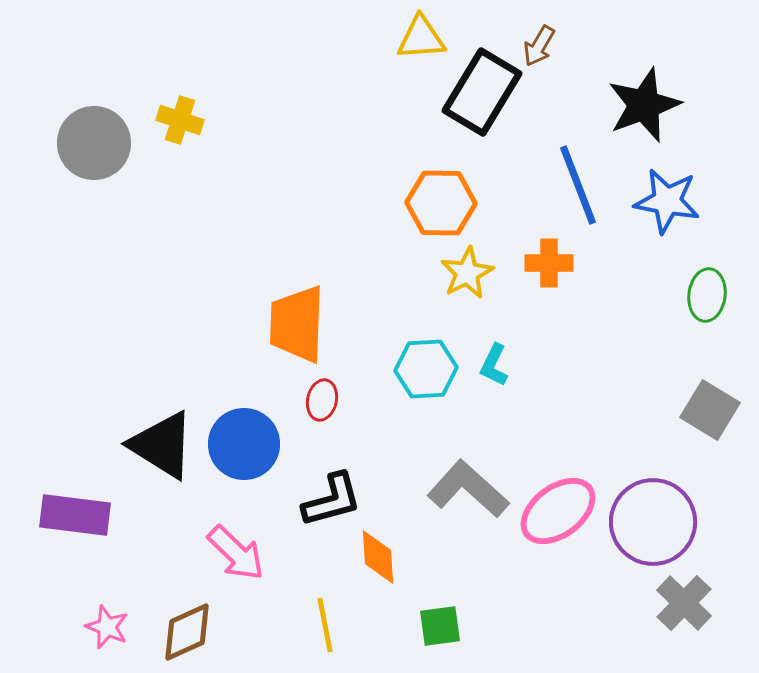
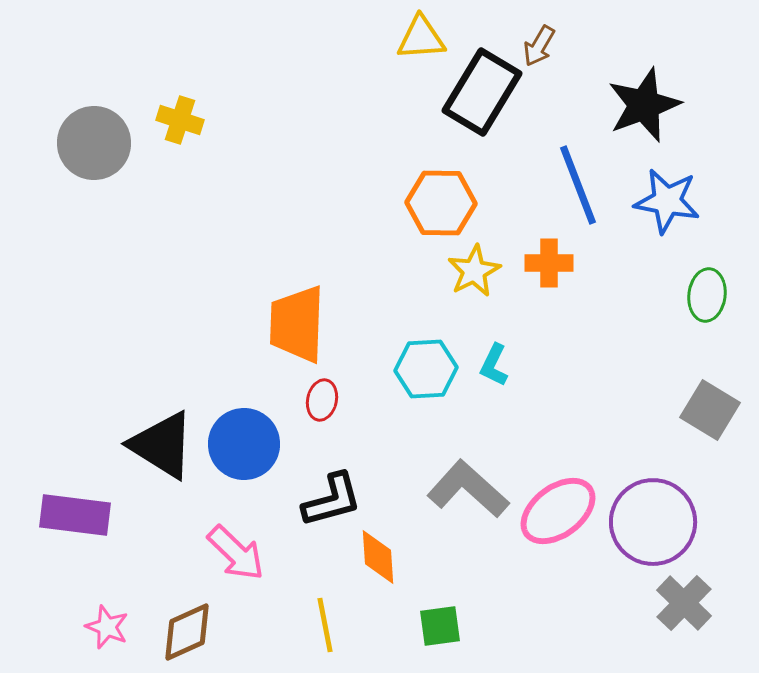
yellow star: moved 7 px right, 2 px up
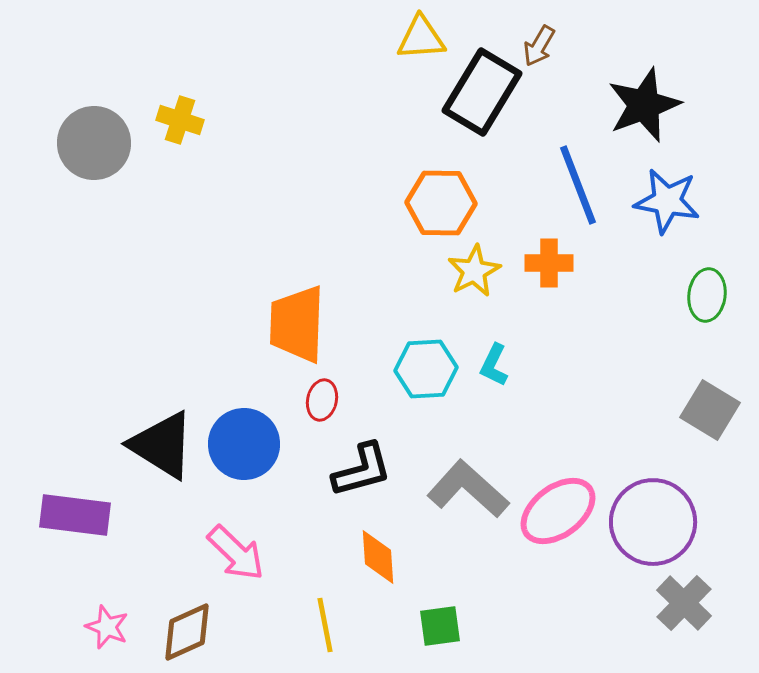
black L-shape: moved 30 px right, 30 px up
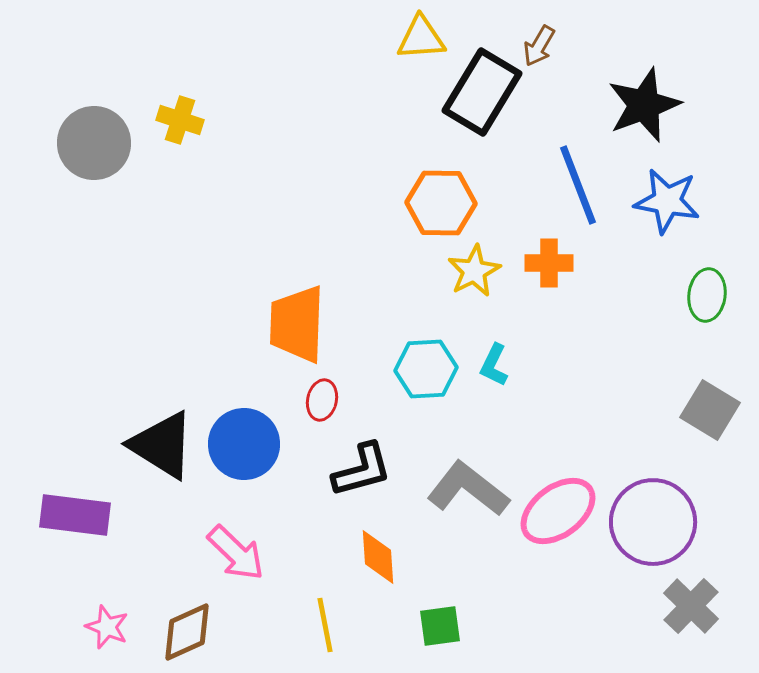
gray L-shape: rotated 4 degrees counterclockwise
gray cross: moved 7 px right, 3 px down
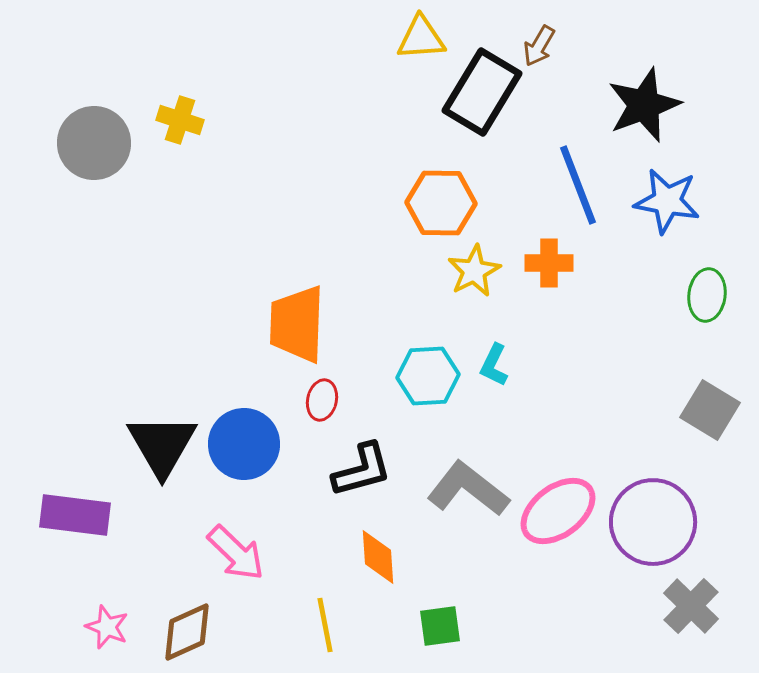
cyan hexagon: moved 2 px right, 7 px down
black triangle: rotated 28 degrees clockwise
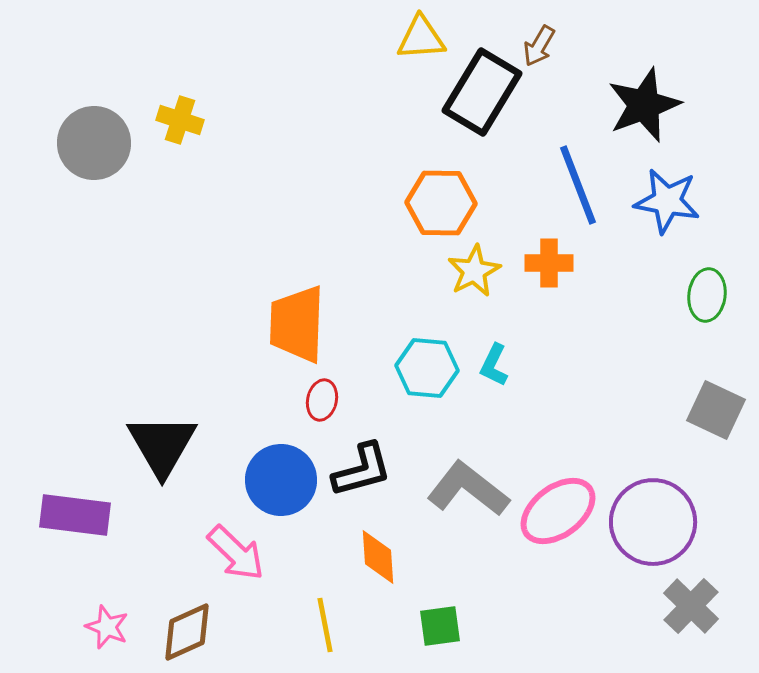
cyan hexagon: moved 1 px left, 8 px up; rotated 8 degrees clockwise
gray square: moved 6 px right; rotated 6 degrees counterclockwise
blue circle: moved 37 px right, 36 px down
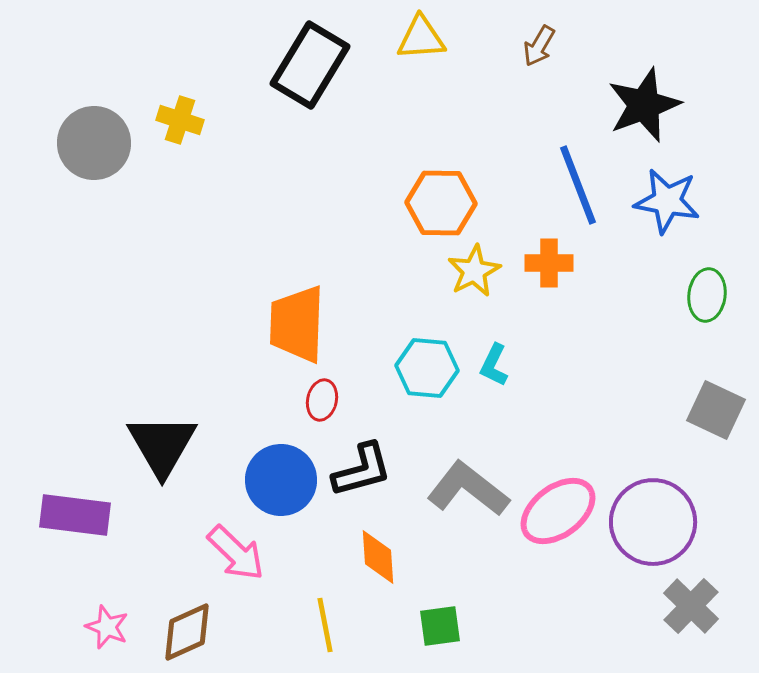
black rectangle: moved 172 px left, 27 px up
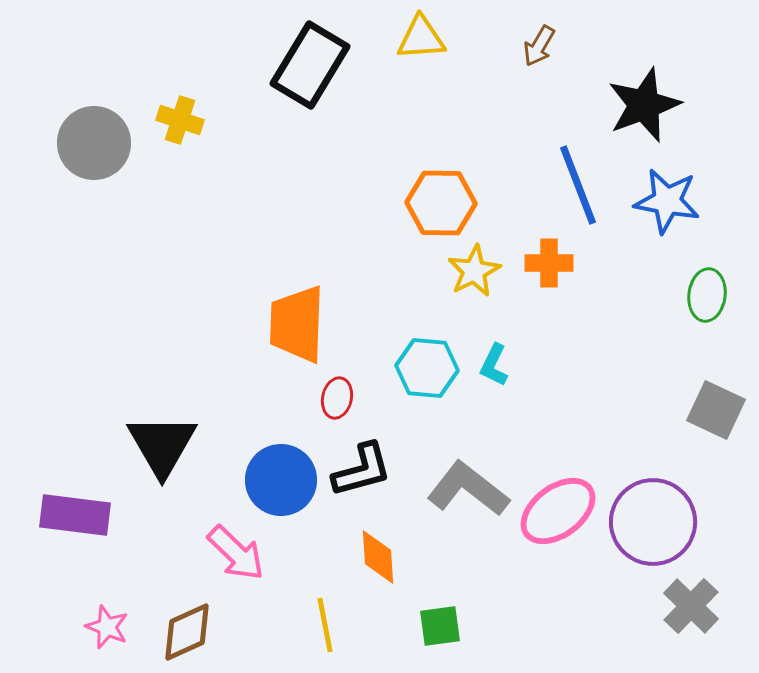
red ellipse: moved 15 px right, 2 px up
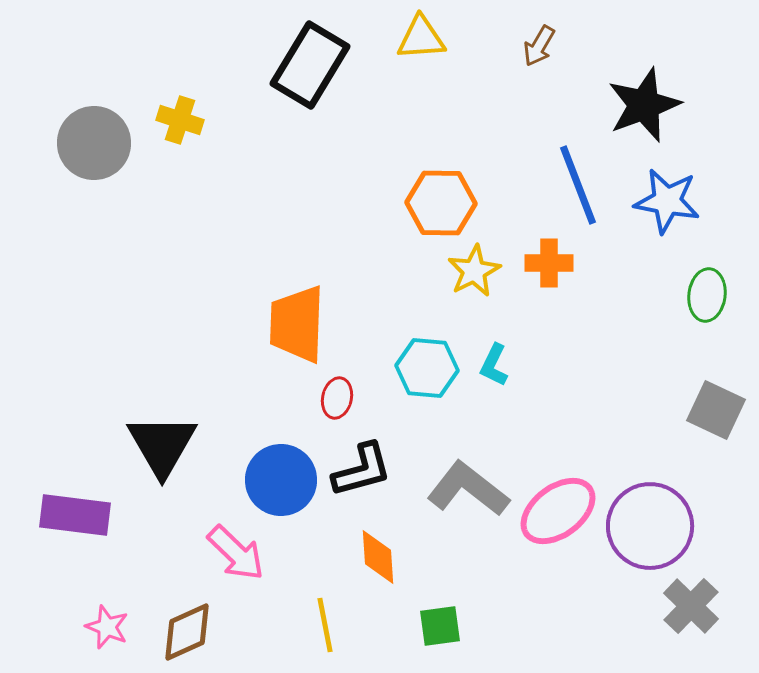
purple circle: moved 3 px left, 4 px down
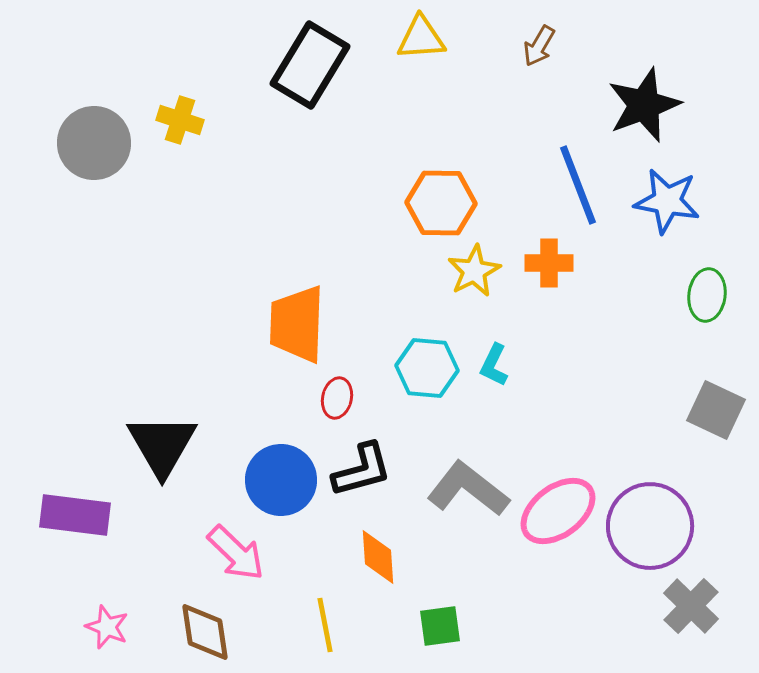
brown diamond: moved 18 px right; rotated 74 degrees counterclockwise
